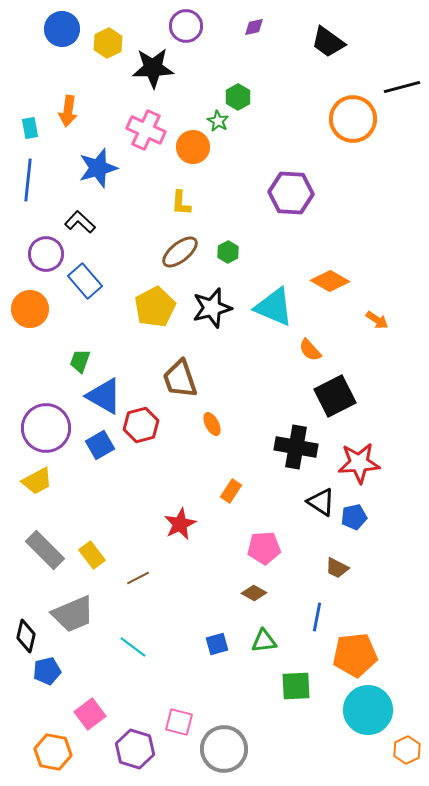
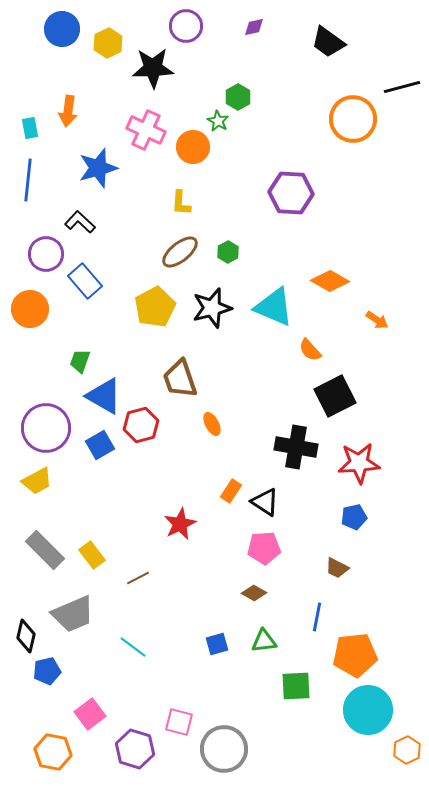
black triangle at (321, 502): moved 56 px left
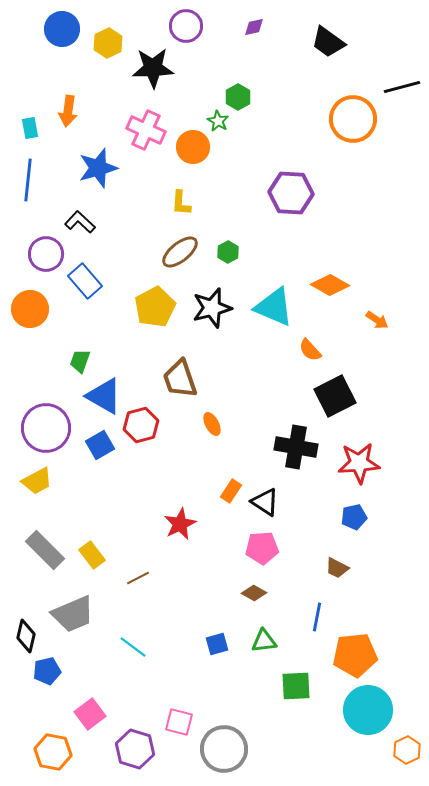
orange diamond at (330, 281): moved 4 px down
pink pentagon at (264, 548): moved 2 px left
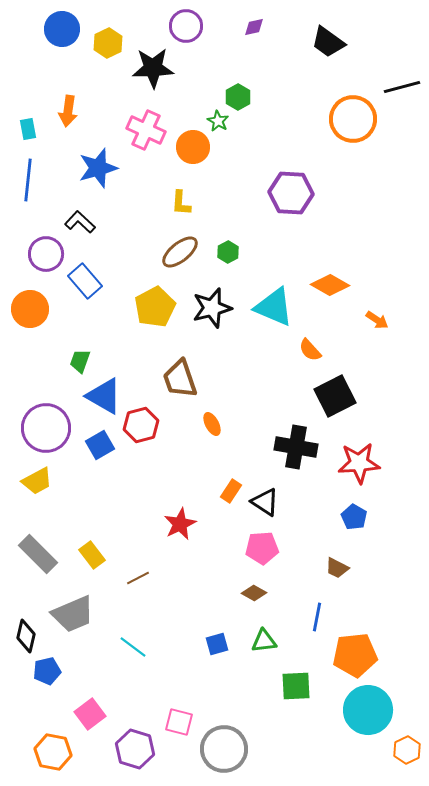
cyan rectangle at (30, 128): moved 2 px left, 1 px down
blue pentagon at (354, 517): rotated 30 degrees counterclockwise
gray rectangle at (45, 550): moved 7 px left, 4 px down
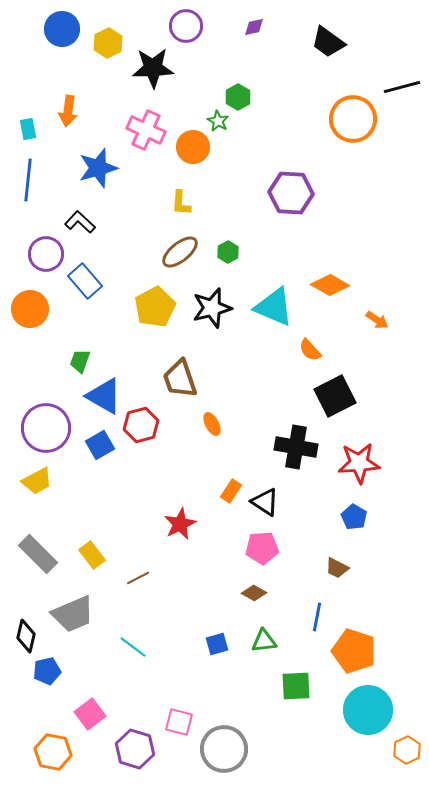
orange pentagon at (355, 655): moved 1 px left, 4 px up; rotated 24 degrees clockwise
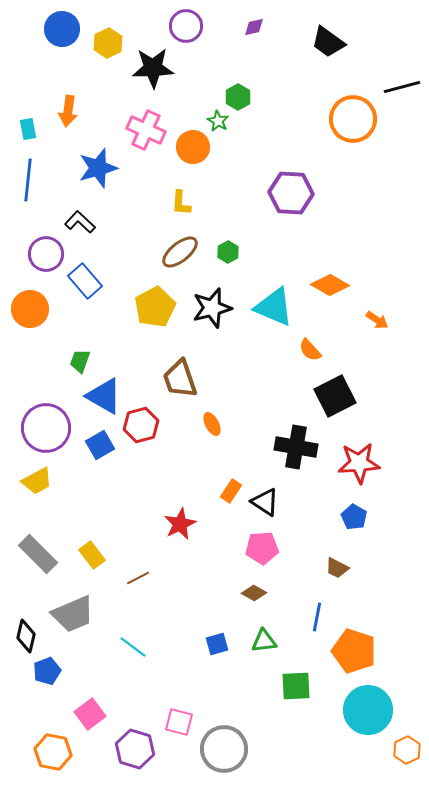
blue pentagon at (47, 671): rotated 8 degrees counterclockwise
